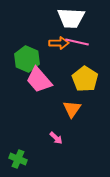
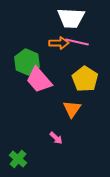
green hexagon: moved 3 px down
green cross: rotated 18 degrees clockwise
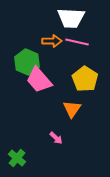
orange arrow: moved 7 px left, 2 px up
green cross: moved 1 px left, 1 px up
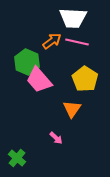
white trapezoid: moved 2 px right
orange arrow: rotated 36 degrees counterclockwise
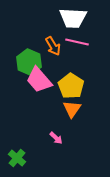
orange arrow: moved 1 px right, 5 px down; rotated 96 degrees clockwise
green hexagon: moved 2 px right
yellow pentagon: moved 14 px left, 7 px down
